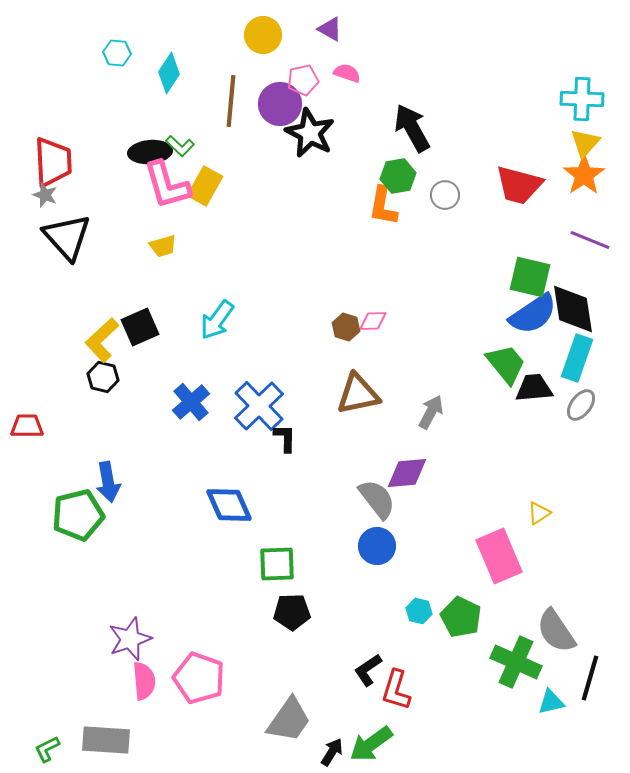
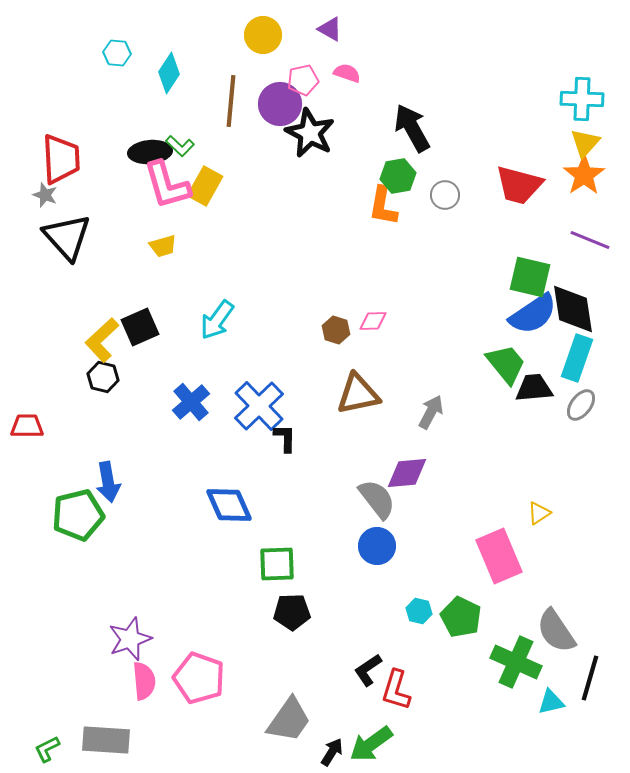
red trapezoid at (53, 162): moved 8 px right, 3 px up
brown hexagon at (346, 327): moved 10 px left, 3 px down
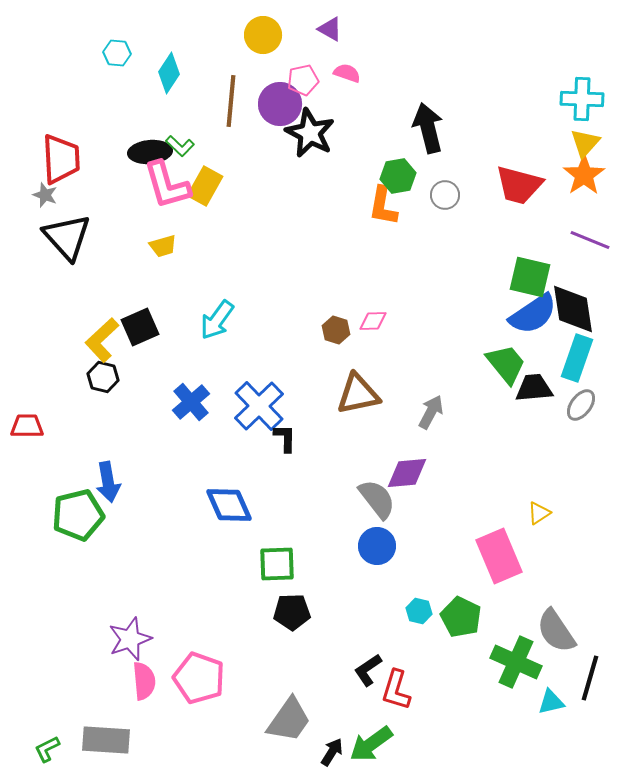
black arrow at (412, 128): moved 16 px right; rotated 15 degrees clockwise
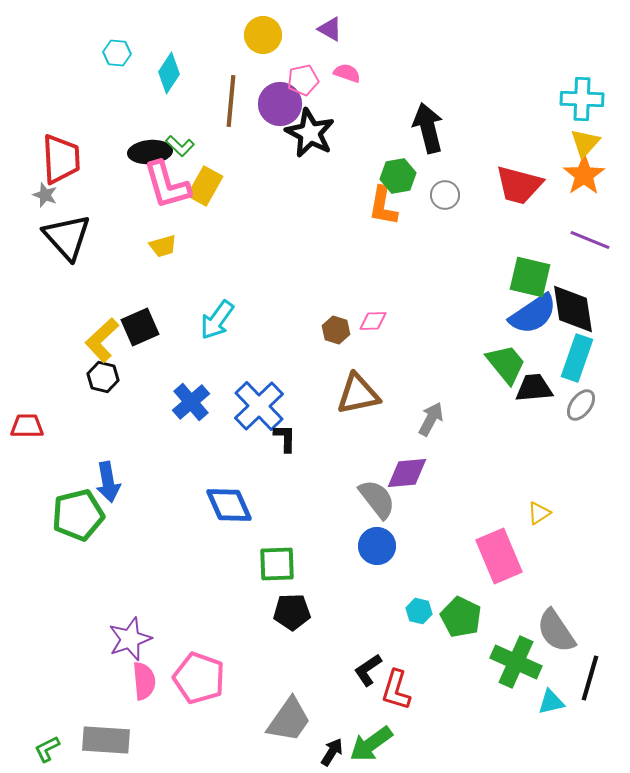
gray arrow at (431, 412): moved 7 px down
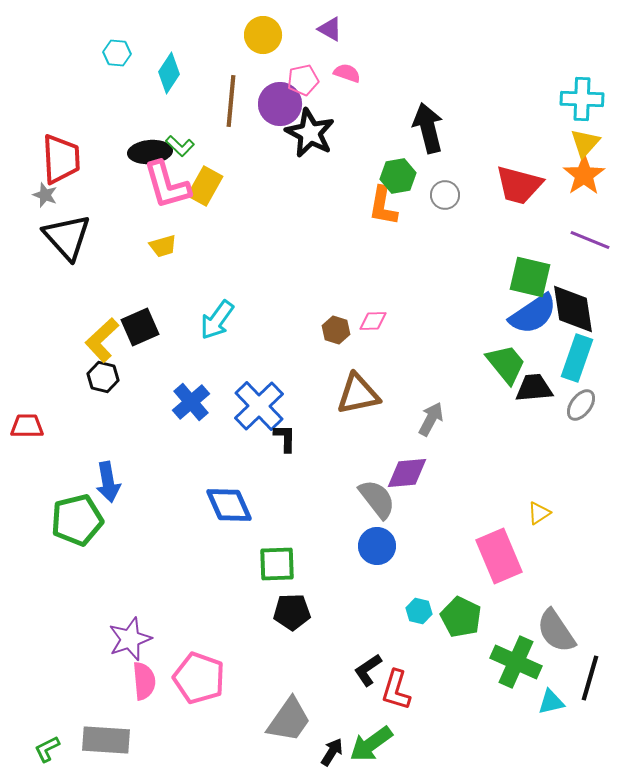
green pentagon at (78, 515): moved 1 px left, 5 px down
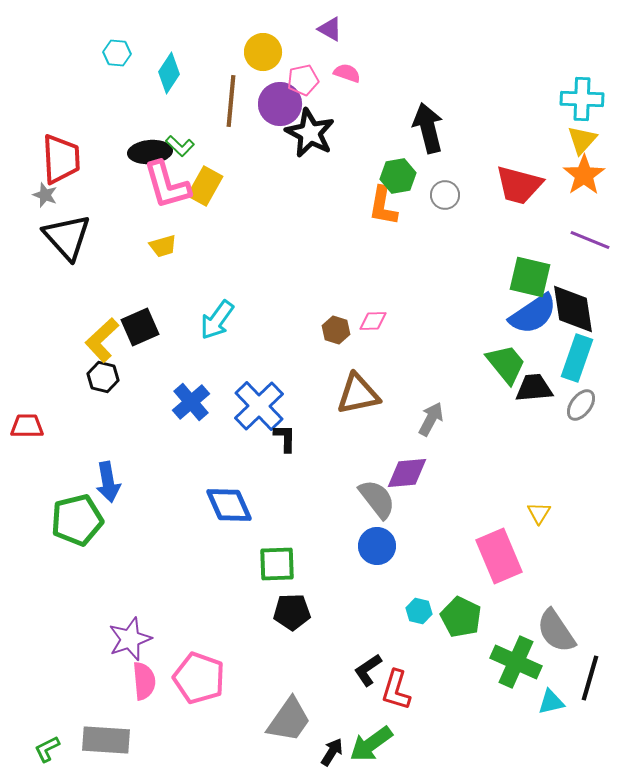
yellow circle at (263, 35): moved 17 px down
yellow triangle at (585, 143): moved 3 px left, 3 px up
yellow triangle at (539, 513): rotated 25 degrees counterclockwise
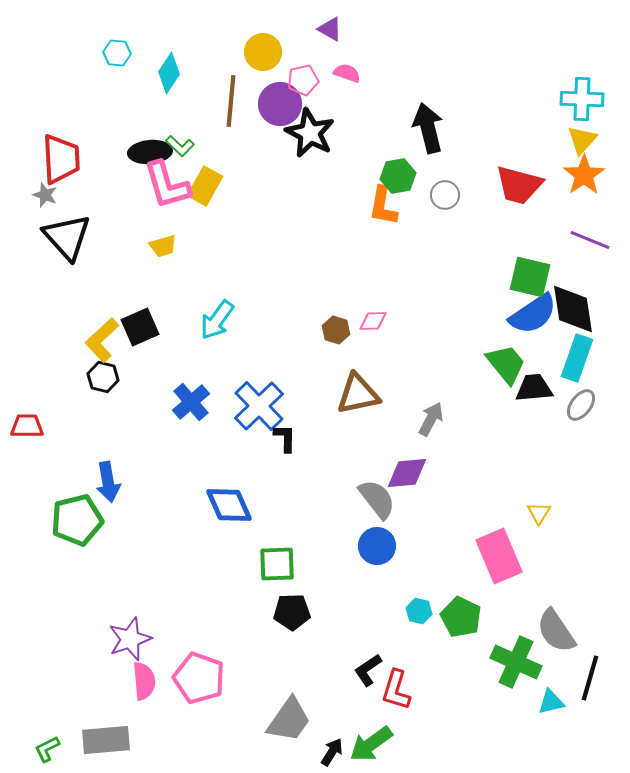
gray rectangle at (106, 740): rotated 9 degrees counterclockwise
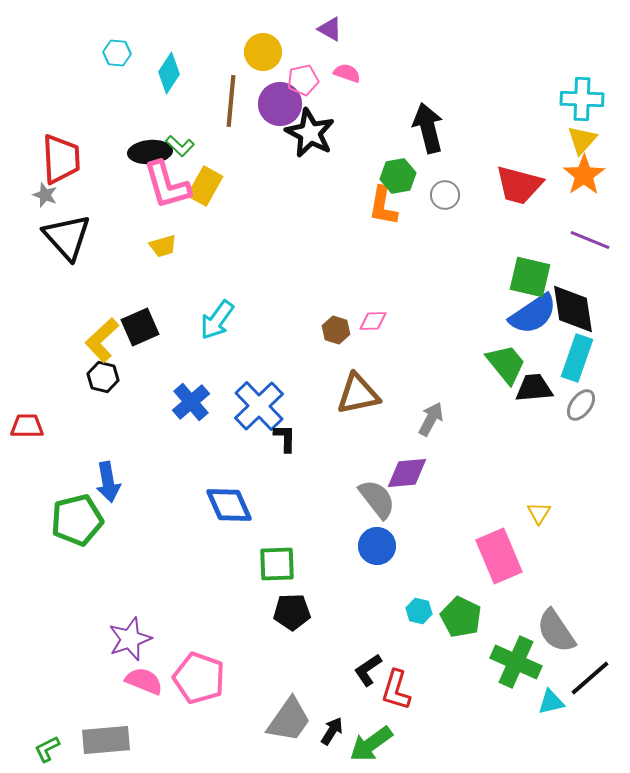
black line at (590, 678): rotated 33 degrees clockwise
pink semicircle at (144, 681): rotated 63 degrees counterclockwise
black arrow at (332, 752): moved 21 px up
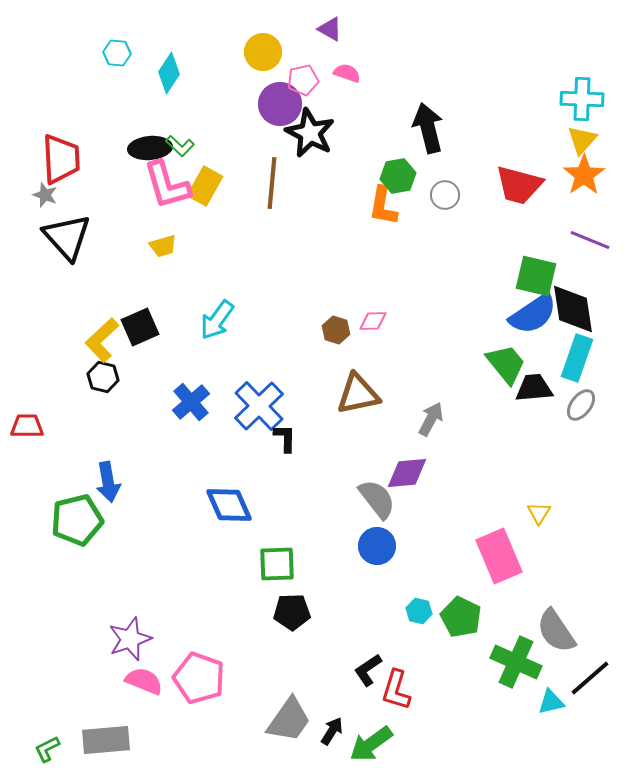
brown line at (231, 101): moved 41 px right, 82 px down
black ellipse at (150, 152): moved 4 px up
green square at (530, 277): moved 6 px right, 1 px up
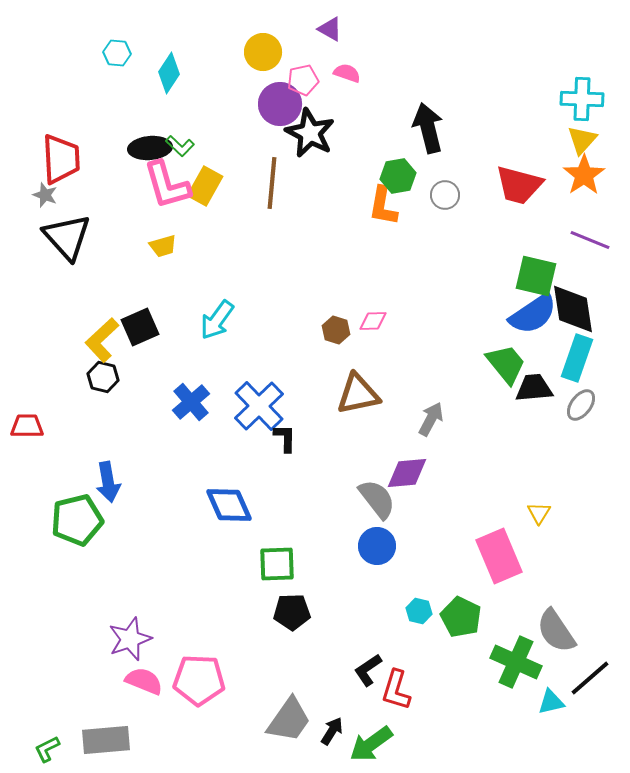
pink pentagon at (199, 678): moved 2 px down; rotated 18 degrees counterclockwise
